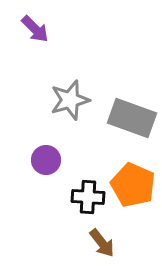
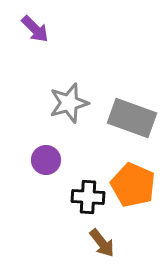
gray star: moved 1 px left, 3 px down
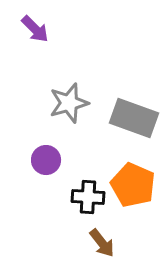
gray rectangle: moved 2 px right
